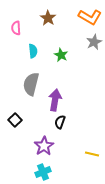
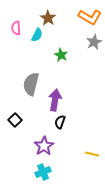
cyan semicircle: moved 4 px right, 16 px up; rotated 32 degrees clockwise
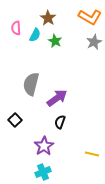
cyan semicircle: moved 2 px left
green star: moved 6 px left, 14 px up
purple arrow: moved 2 px right, 2 px up; rotated 45 degrees clockwise
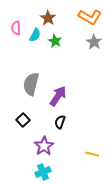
gray star: rotated 14 degrees counterclockwise
purple arrow: moved 1 px right, 2 px up; rotated 20 degrees counterclockwise
black square: moved 8 px right
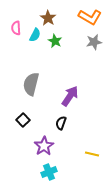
gray star: rotated 28 degrees clockwise
purple arrow: moved 12 px right
black semicircle: moved 1 px right, 1 px down
cyan cross: moved 6 px right
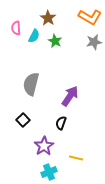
cyan semicircle: moved 1 px left, 1 px down
yellow line: moved 16 px left, 4 px down
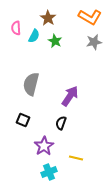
black square: rotated 24 degrees counterclockwise
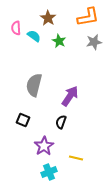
orange L-shape: moved 2 px left; rotated 40 degrees counterclockwise
cyan semicircle: rotated 80 degrees counterclockwise
green star: moved 4 px right
gray semicircle: moved 3 px right, 1 px down
black semicircle: moved 1 px up
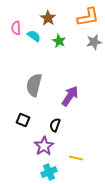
black semicircle: moved 6 px left, 3 px down
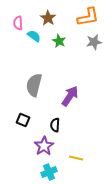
pink semicircle: moved 2 px right, 5 px up
black semicircle: rotated 16 degrees counterclockwise
